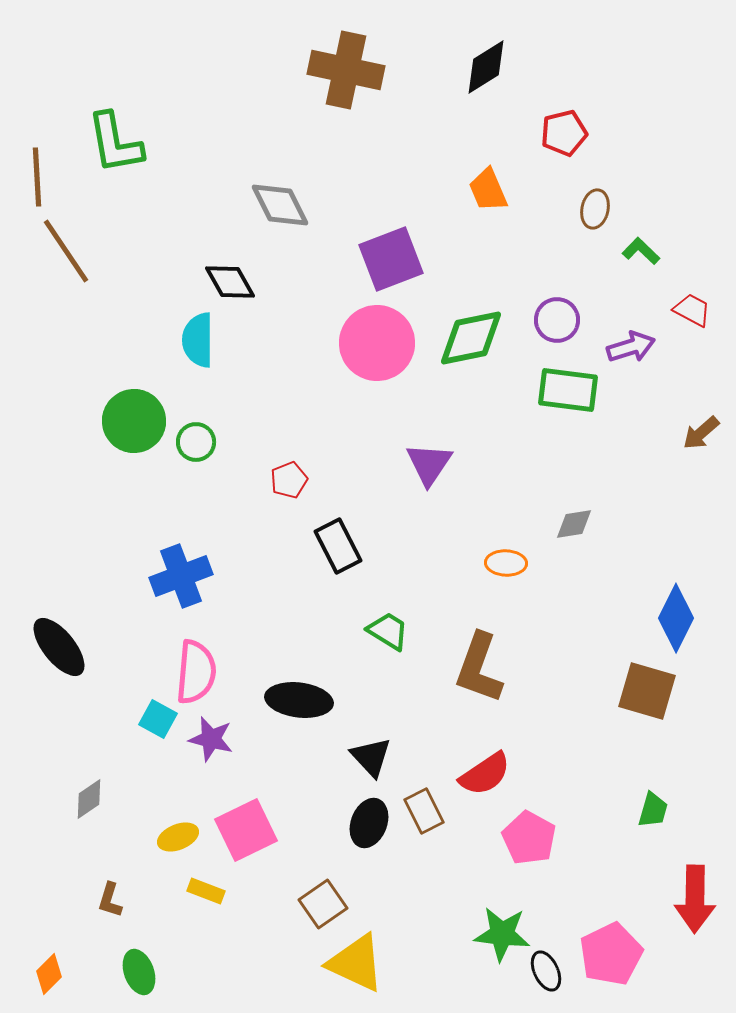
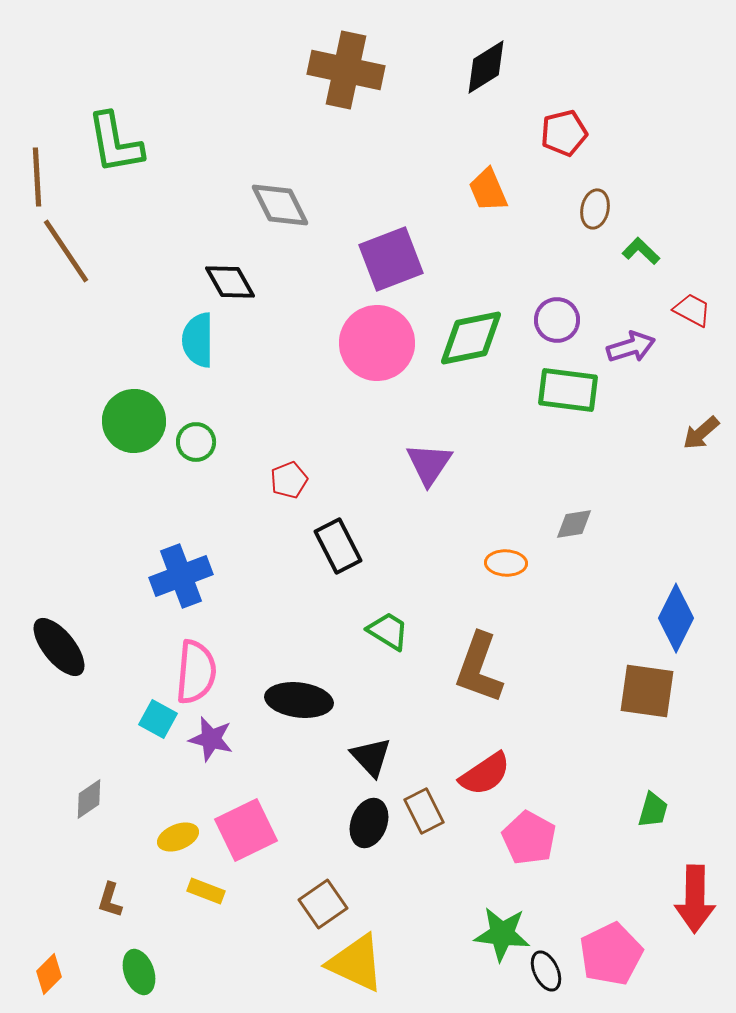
brown square at (647, 691): rotated 8 degrees counterclockwise
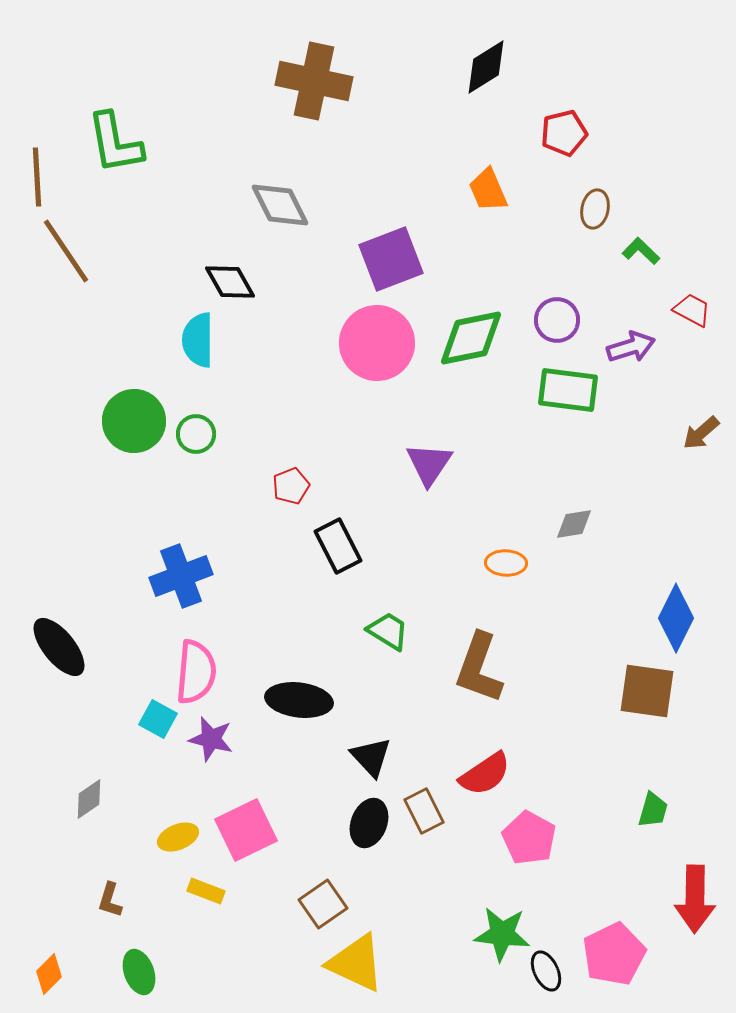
brown cross at (346, 70): moved 32 px left, 11 px down
green circle at (196, 442): moved 8 px up
red pentagon at (289, 480): moved 2 px right, 6 px down
pink pentagon at (611, 954): moved 3 px right
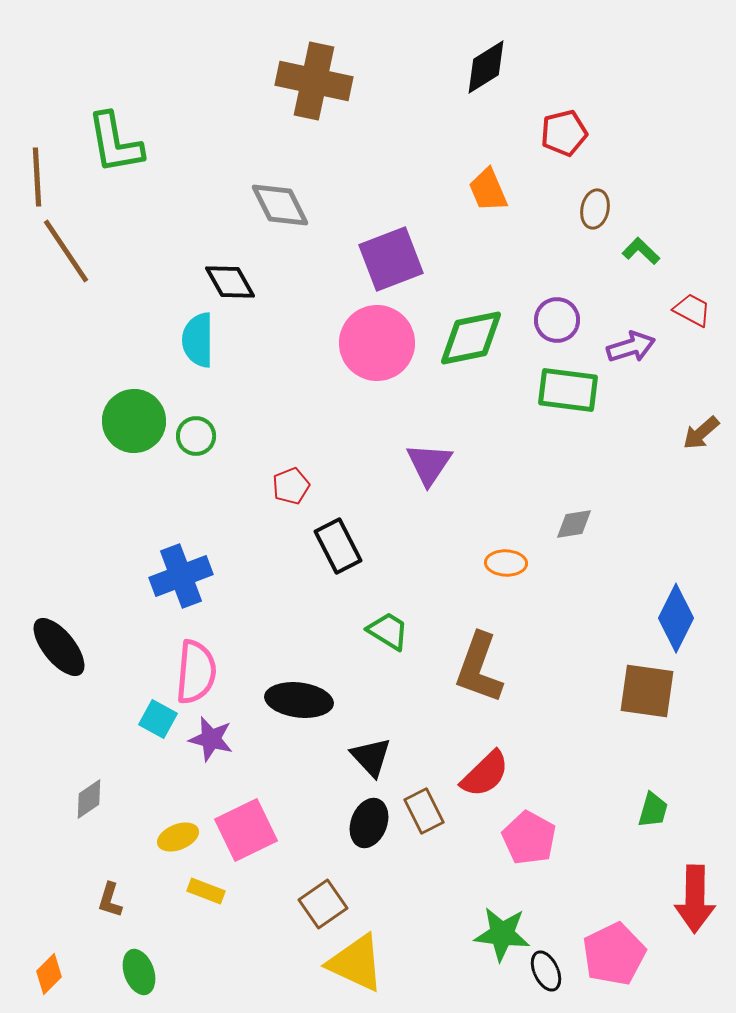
green circle at (196, 434): moved 2 px down
red semicircle at (485, 774): rotated 10 degrees counterclockwise
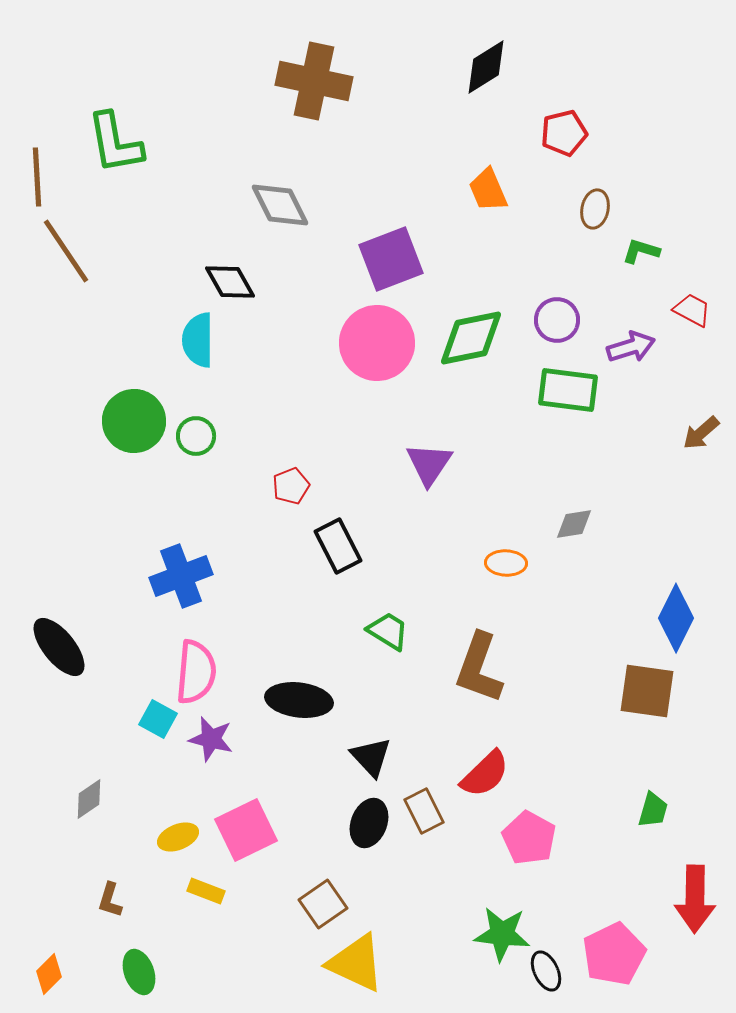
green L-shape at (641, 251): rotated 27 degrees counterclockwise
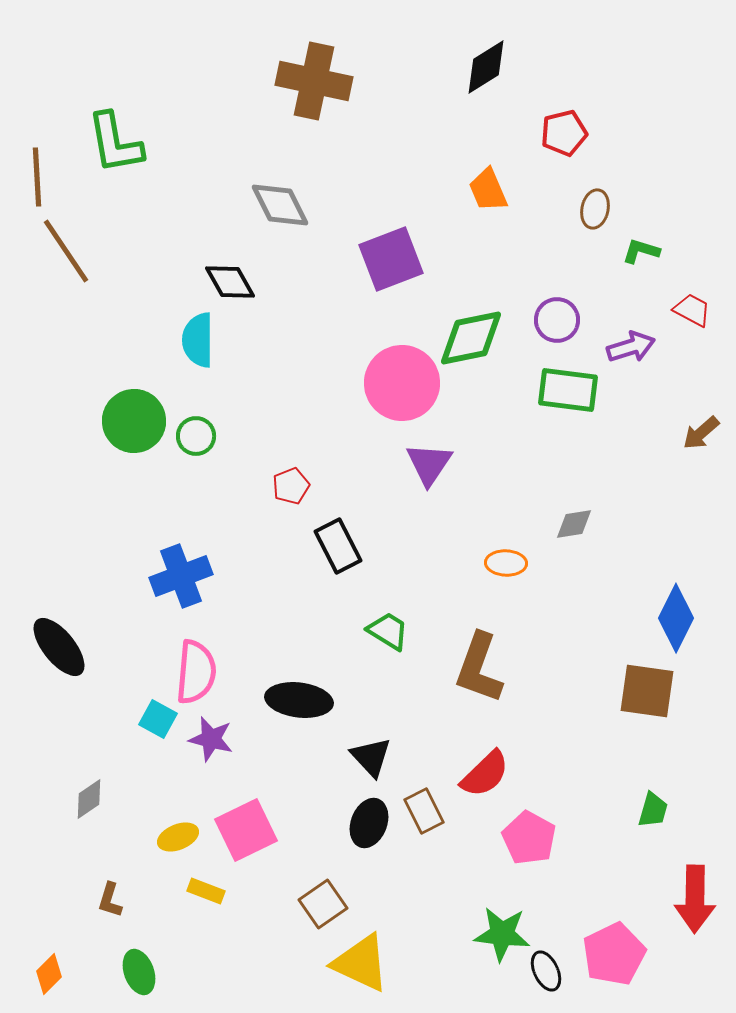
pink circle at (377, 343): moved 25 px right, 40 px down
yellow triangle at (356, 963): moved 5 px right
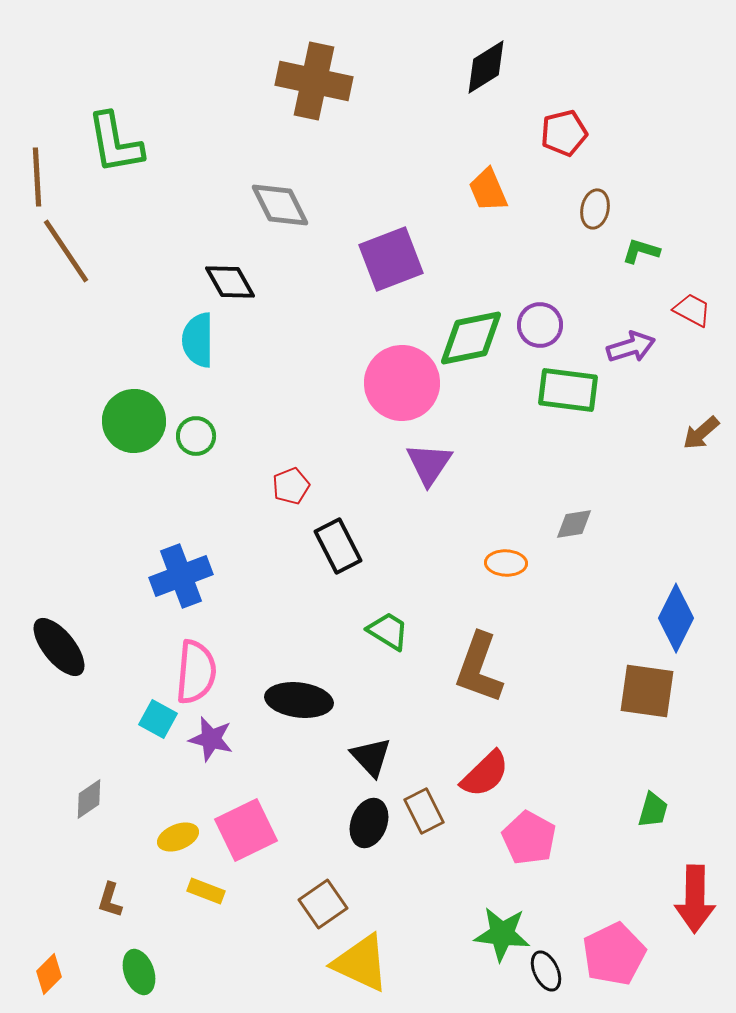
purple circle at (557, 320): moved 17 px left, 5 px down
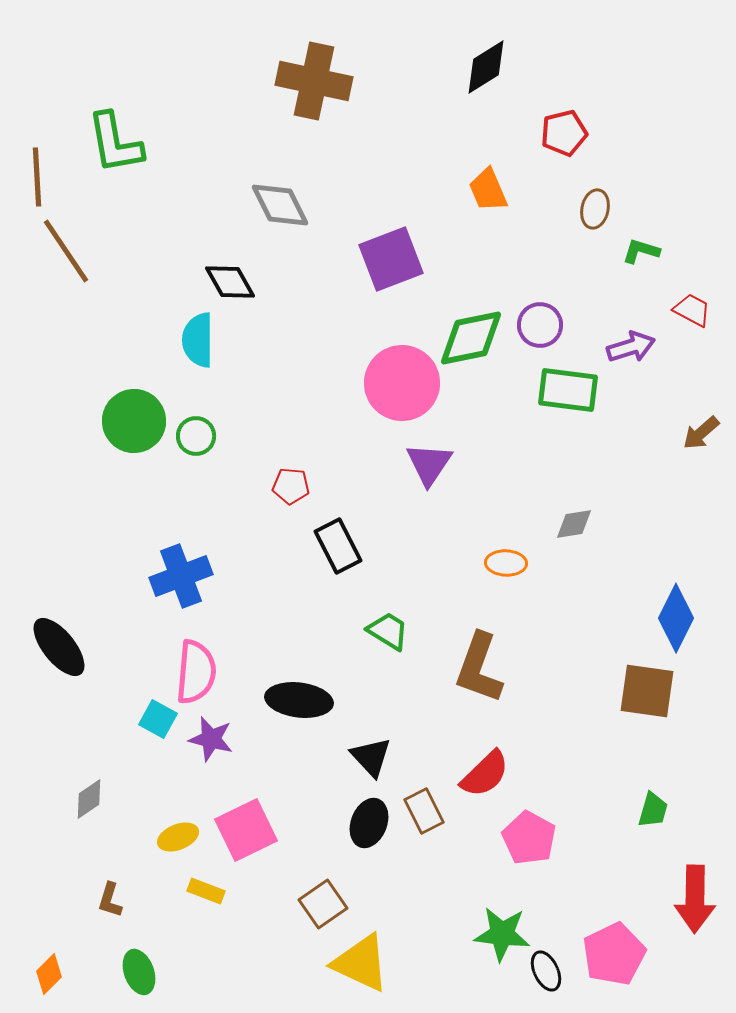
red pentagon at (291, 486): rotated 27 degrees clockwise
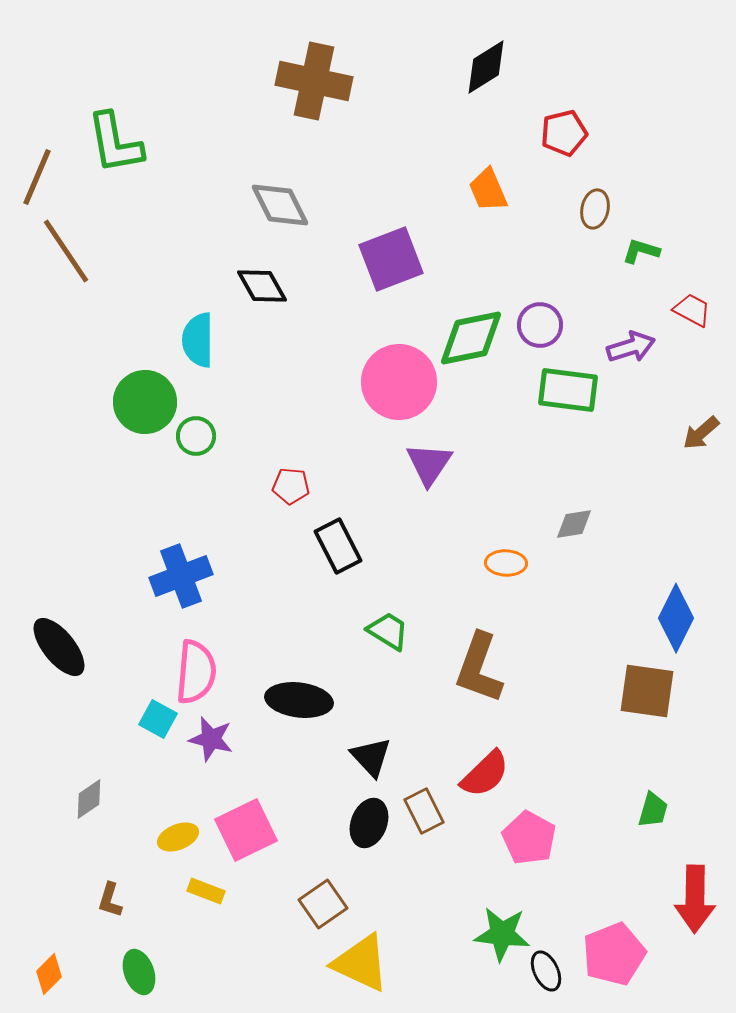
brown line at (37, 177): rotated 26 degrees clockwise
black diamond at (230, 282): moved 32 px right, 4 px down
pink circle at (402, 383): moved 3 px left, 1 px up
green circle at (134, 421): moved 11 px right, 19 px up
pink pentagon at (614, 954): rotated 4 degrees clockwise
